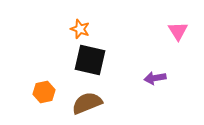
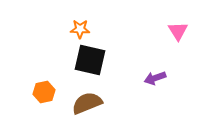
orange star: rotated 18 degrees counterclockwise
purple arrow: rotated 10 degrees counterclockwise
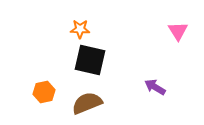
purple arrow: moved 9 px down; rotated 50 degrees clockwise
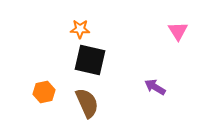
brown semicircle: rotated 88 degrees clockwise
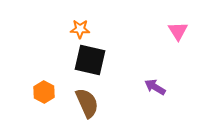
orange hexagon: rotated 20 degrees counterclockwise
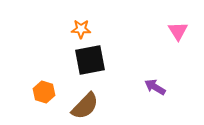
orange star: moved 1 px right
black square: rotated 24 degrees counterclockwise
orange hexagon: rotated 10 degrees counterclockwise
brown semicircle: moved 2 px left, 3 px down; rotated 68 degrees clockwise
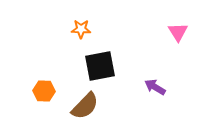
pink triangle: moved 1 px down
black square: moved 10 px right, 6 px down
orange hexagon: moved 1 px up; rotated 15 degrees counterclockwise
